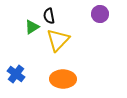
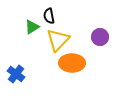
purple circle: moved 23 px down
orange ellipse: moved 9 px right, 16 px up
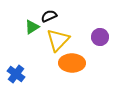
black semicircle: rotated 77 degrees clockwise
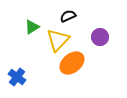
black semicircle: moved 19 px right
orange ellipse: rotated 40 degrees counterclockwise
blue cross: moved 1 px right, 3 px down
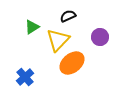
blue cross: moved 8 px right; rotated 12 degrees clockwise
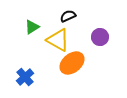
yellow triangle: rotated 45 degrees counterclockwise
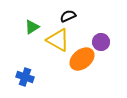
purple circle: moved 1 px right, 5 px down
orange ellipse: moved 10 px right, 4 px up
blue cross: rotated 30 degrees counterclockwise
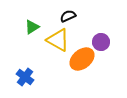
blue cross: rotated 18 degrees clockwise
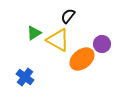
black semicircle: rotated 28 degrees counterclockwise
green triangle: moved 2 px right, 6 px down
purple circle: moved 1 px right, 2 px down
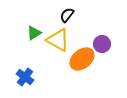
black semicircle: moved 1 px left, 1 px up
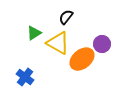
black semicircle: moved 1 px left, 2 px down
yellow triangle: moved 3 px down
